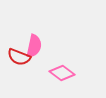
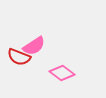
pink semicircle: rotated 45 degrees clockwise
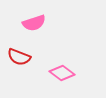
pink semicircle: moved 23 px up; rotated 15 degrees clockwise
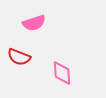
pink diamond: rotated 50 degrees clockwise
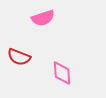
pink semicircle: moved 9 px right, 5 px up
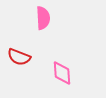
pink semicircle: rotated 75 degrees counterclockwise
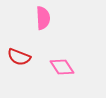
pink diamond: moved 6 px up; rotated 30 degrees counterclockwise
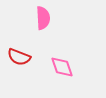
pink diamond: rotated 15 degrees clockwise
